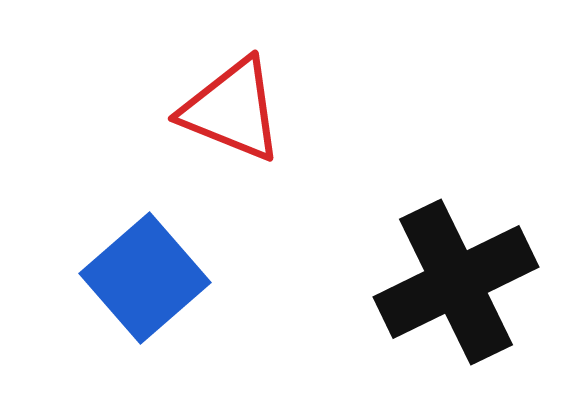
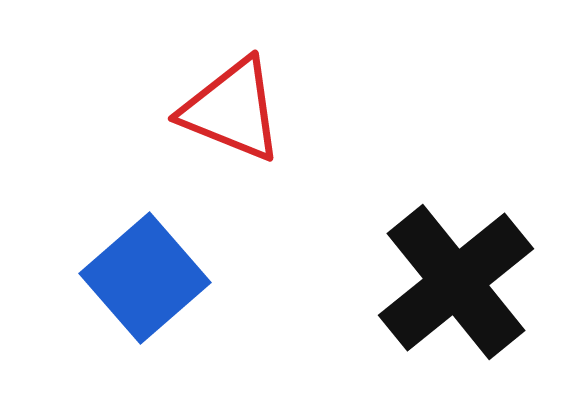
black cross: rotated 13 degrees counterclockwise
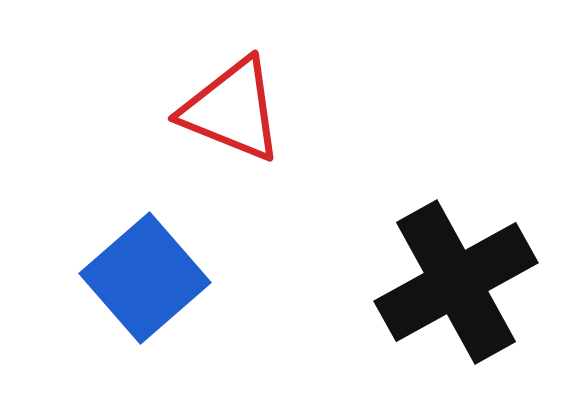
black cross: rotated 10 degrees clockwise
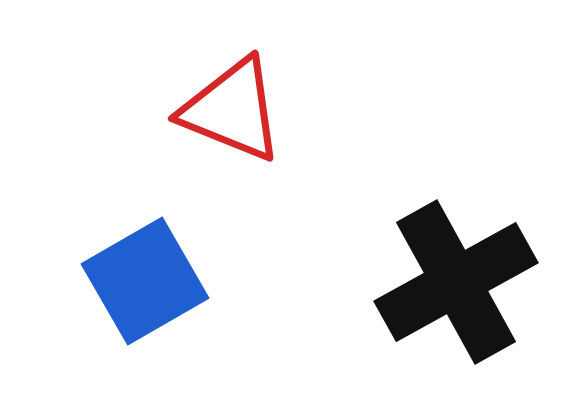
blue square: moved 3 px down; rotated 11 degrees clockwise
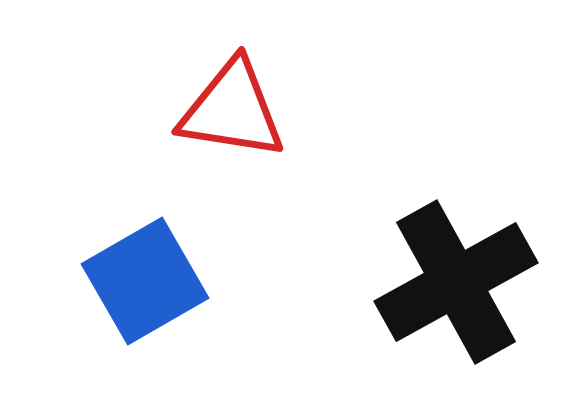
red triangle: rotated 13 degrees counterclockwise
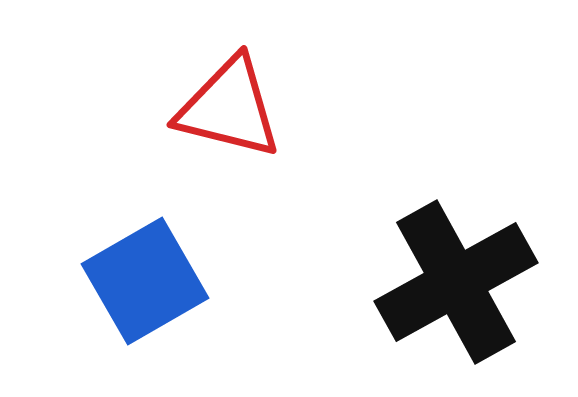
red triangle: moved 3 px left, 2 px up; rotated 5 degrees clockwise
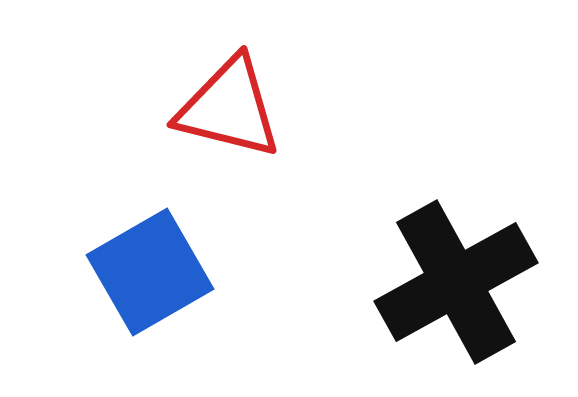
blue square: moved 5 px right, 9 px up
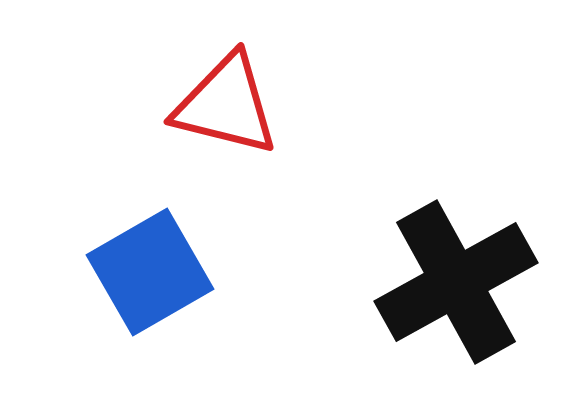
red triangle: moved 3 px left, 3 px up
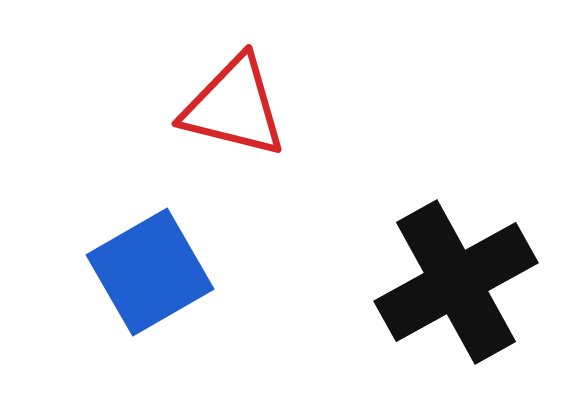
red triangle: moved 8 px right, 2 px down
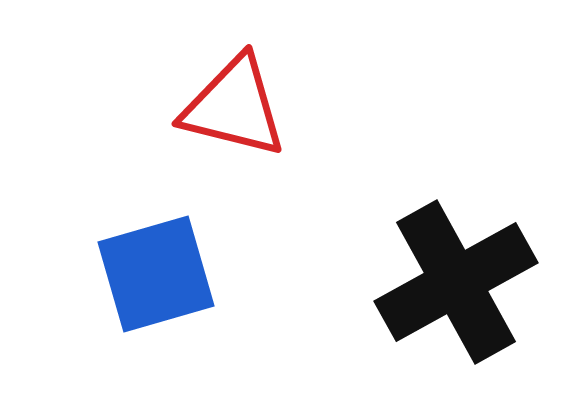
blue square: moved 6 px right, 2 px down; rotated 14 degrees clockwise
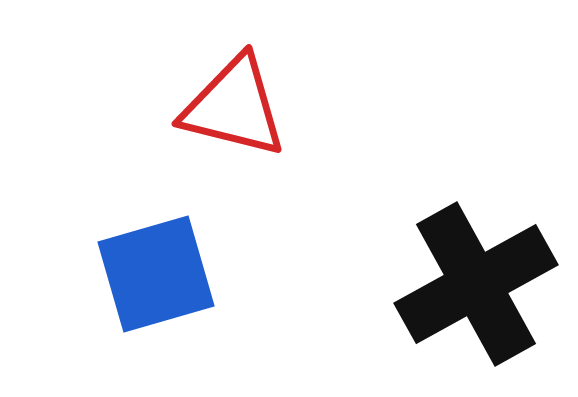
black cross: moved 20 px right, 2 px down
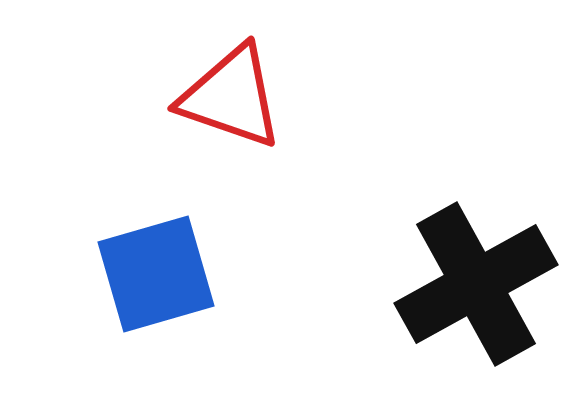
red triangle: moved 3 px left, 10 px up; rotated 5 degrees clockwise
